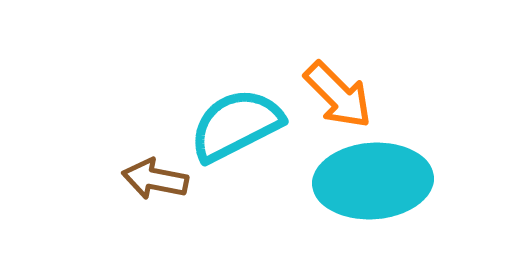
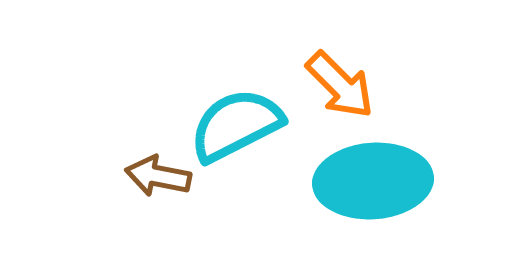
orange arrow: moved 2 px right, 10 px up
brown arrow: moved 3 px right, 3 px up
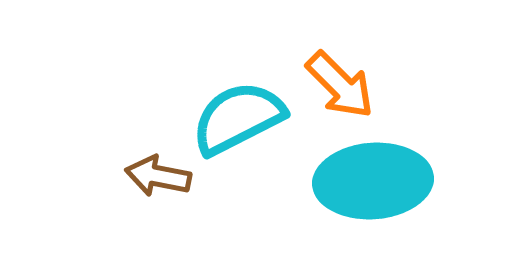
cyan semicircle: moved 2 px right, 7 px up
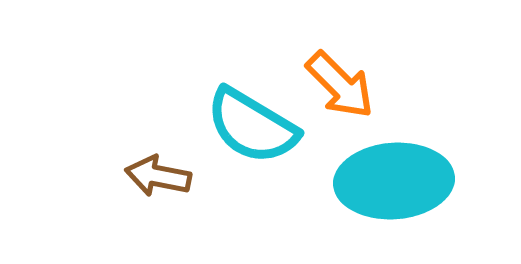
cyan semicircle: moved 14 px right, 8 px down; rotated 122 degrees counterclockwise
cyan ellipse: moved 21 px right
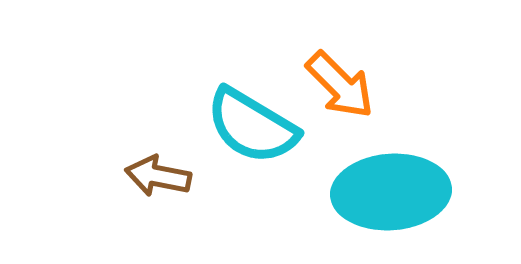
cyan ellipse: moved 3 px left, 11 px down
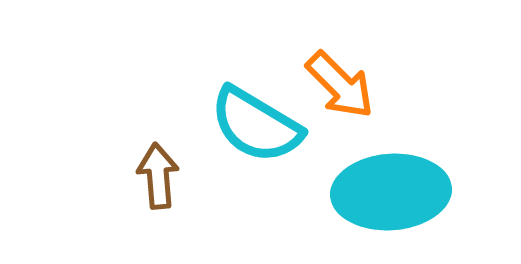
cyan semicircle: moved 4 px right, 1 px up
brown arrow: rotated 74 degrees clockwise
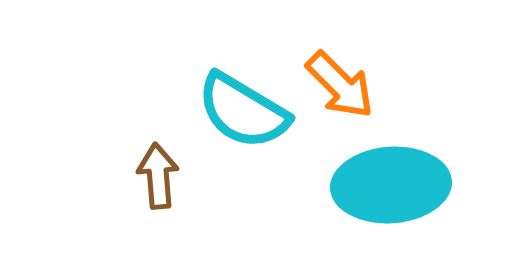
cyan semicircle: moved 13 px left, 14 px up
cyan ellipse: moved 7 px up
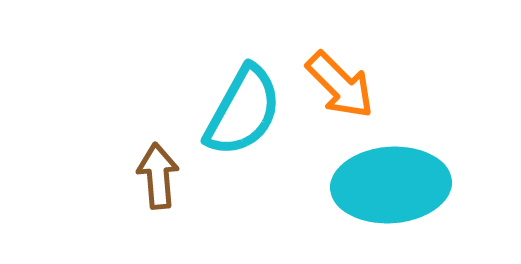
cyan semicircle: rotated 92 degrees counterclockwise
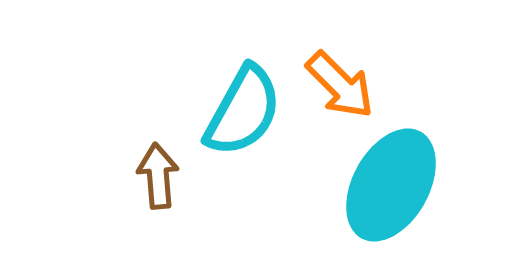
cyan ellipse: rotated 57 degrees counterclockwise
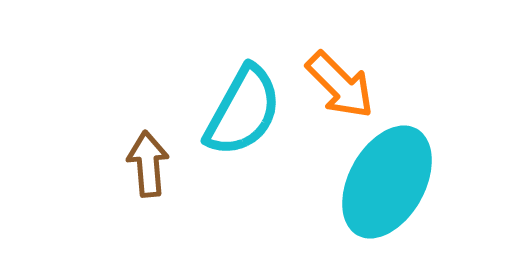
brown arrow: moved 10 px left, 12 px up
cyan ellipse: moved 4 px left, 3 px up
